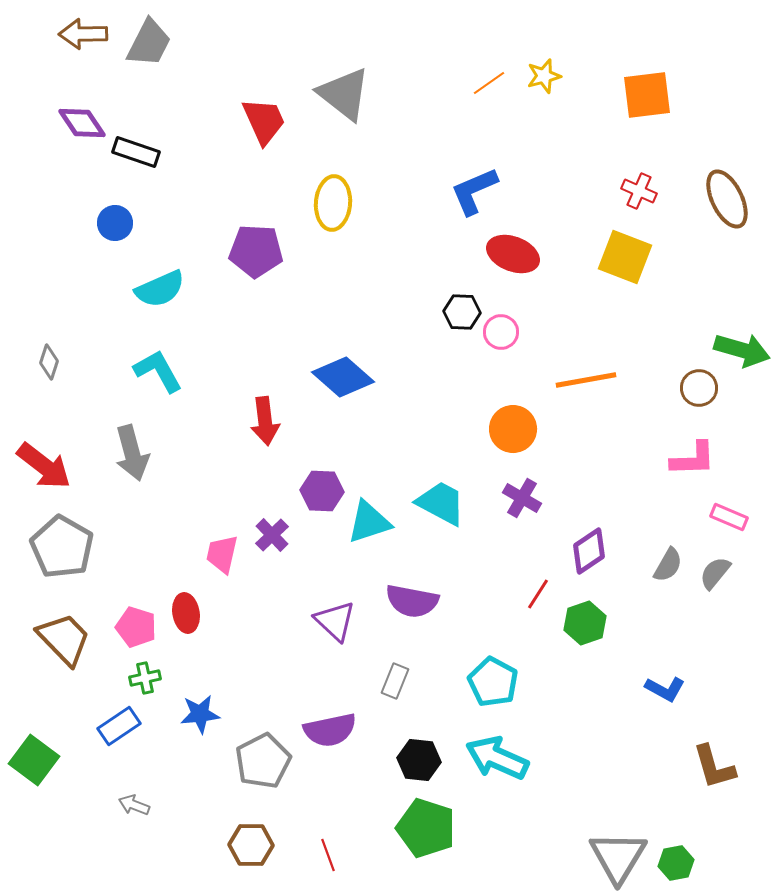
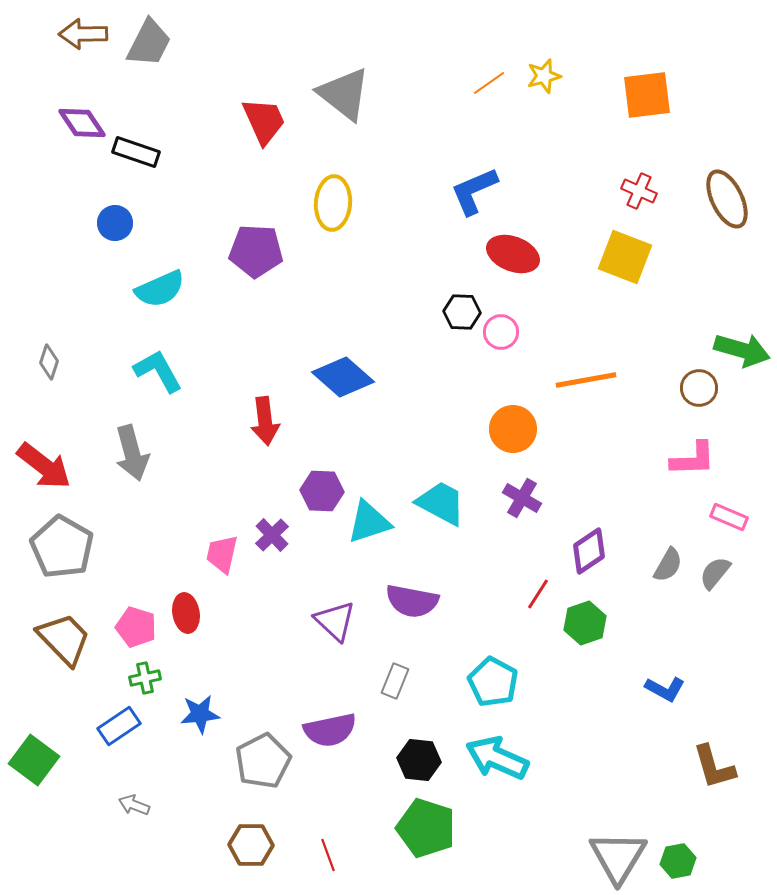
green hexagon at (676, 863): moved 2 px right, 2 px up
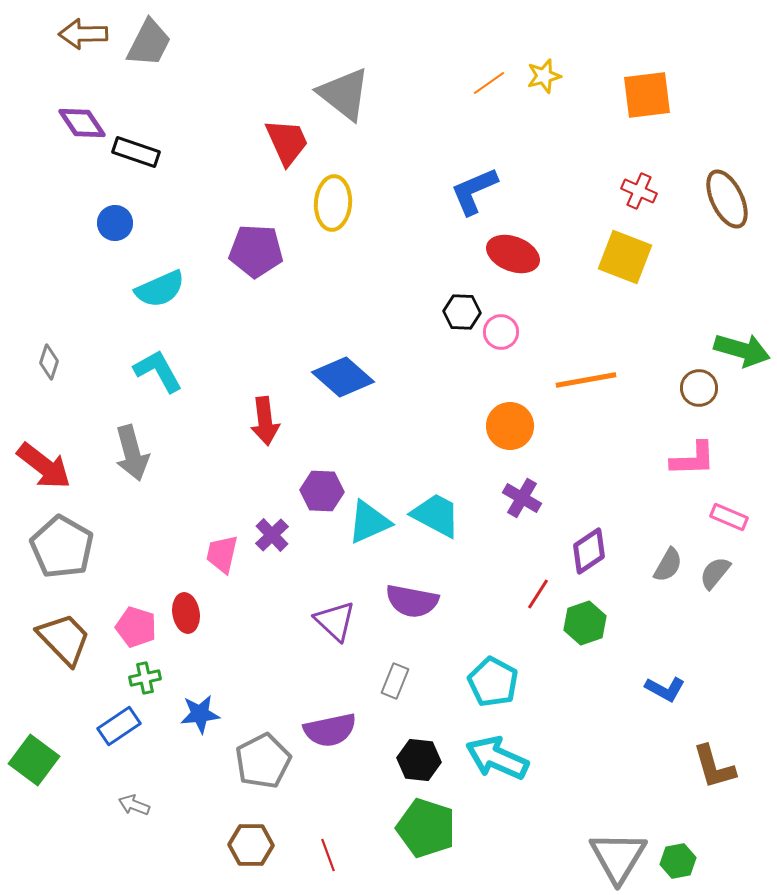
red trapezoid at (264, 121): moved 23 px right, 21 px down
orange circle at (513, 429): moved 3 px left, 3 px up
cyan trapezoid at (441, 503): moved 5 px left, 12 px down
cyan triangle at (369, 522): rotated 6 degrees counterclockwise
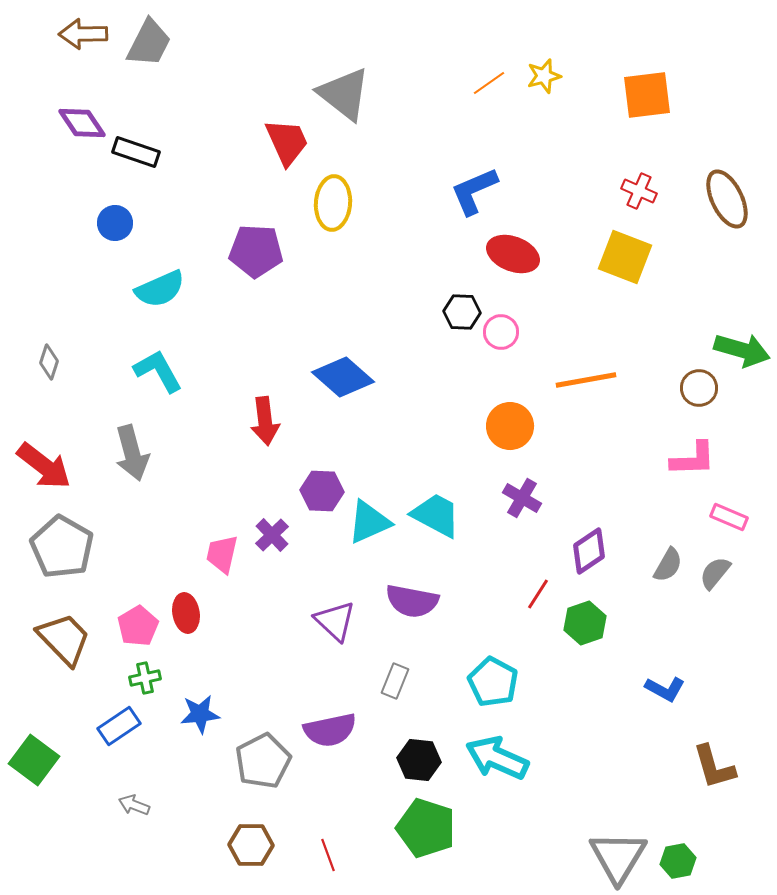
pink pentagon at (136, 627): moved 2 px right, 1 px up; rotated 24 degrees clockwise
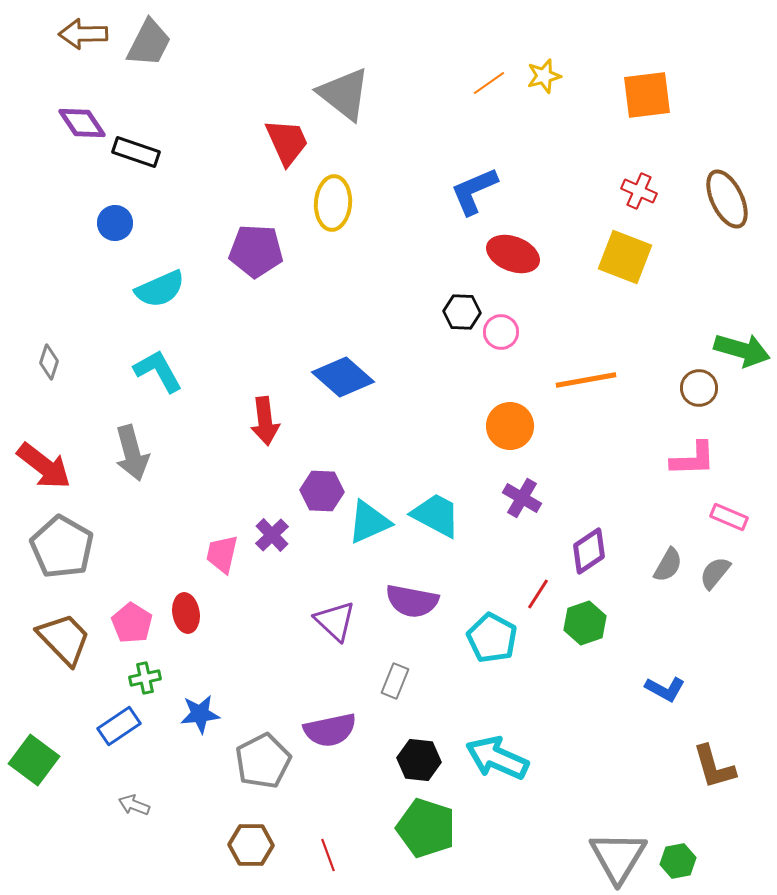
pink pentagon at (138, 626): moved 6 px left, 3 px up; rotated 9 degrees counterclockwise
cyan pentagon at (493, 682): moved 1 px left, 44 px up
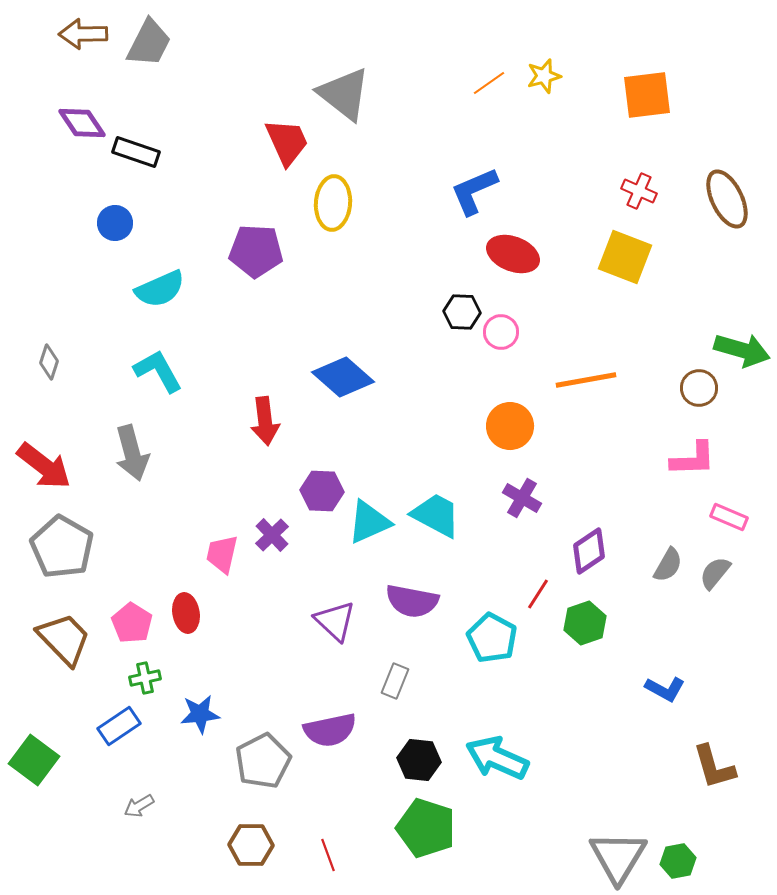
gray arrow at (134, 805): moved 5 px right, 1 px down; rotated 52 degrees counterclockwise
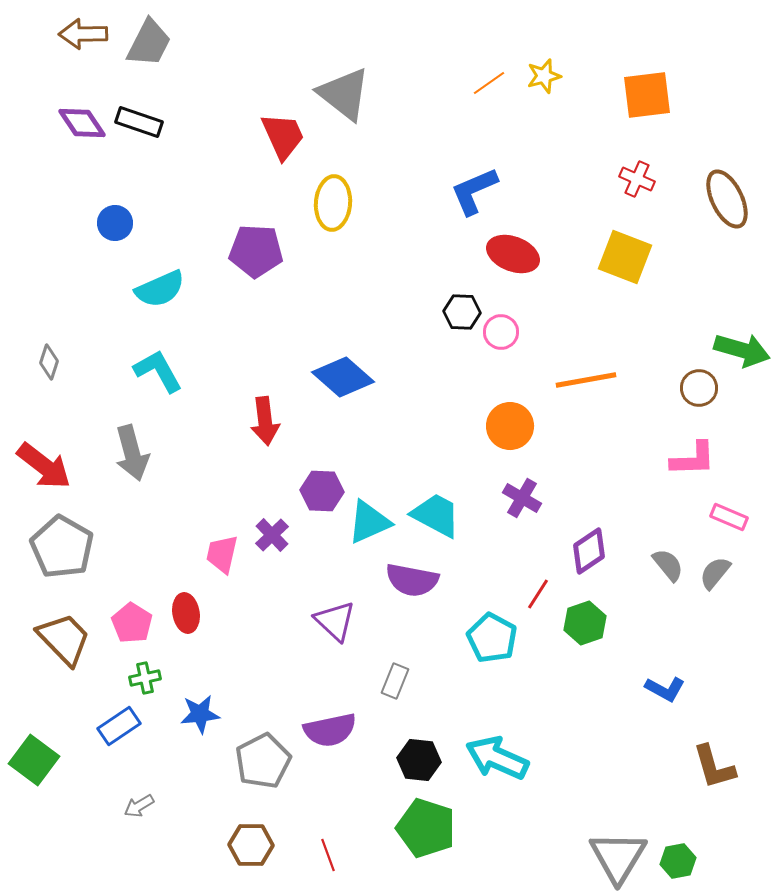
red trapezoid at (287, 142): moved 4 px left, 6 px up
black rectangle at (136, 152): moved 3 px right, 30 px up
red cross at (639, 191): moved 2 px left, 12 px up
gray semicircle at (668, 565): rotated 69 degrees counterclockwise
purple semicircle at (412, 601): moved 21 px up
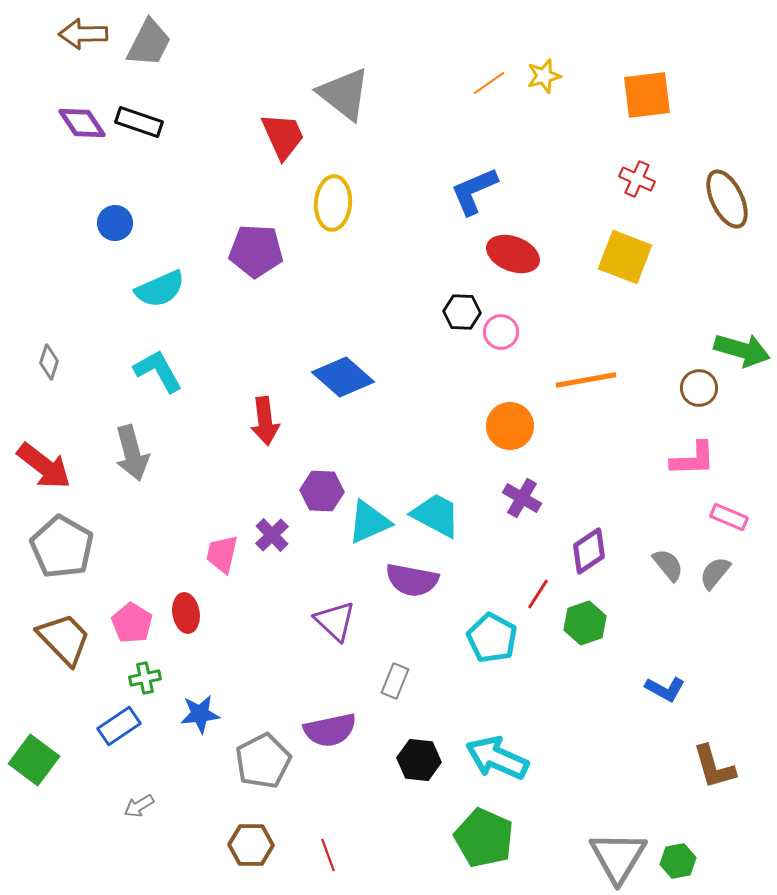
green pentagon at (426, 828): moved 58 px right, 10 px down; rotated 6 degrees clockwise
